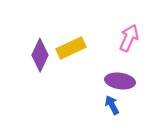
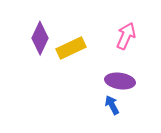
pink arrow: moved 3 px left, 2 px up
purple diamond: moved 17 px up
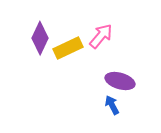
pink arrow: moved 25 px left; rotated 16 degrees clockwise
yellow rectangle: moved 3 px left
purple ellipse: rotated 8 degrees clockwise
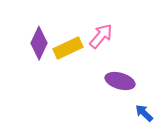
purple diamond: moved 1 px left, 5 px down
blue arrow: moved 32 px right, 8 px down; rotated 18 degrees counterclockwise
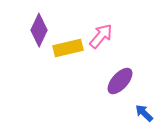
purple diamond: moved 13 px up
yellow rectangle: rotated 12 degrees clockwise
purple ellipse: rotated 64 degrees counterclockwise
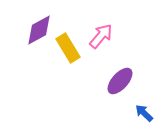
purple diamond: rotated 36 degrees clockwise
yellow rectangle: rotated 72 degrees clockwise
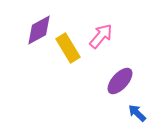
blue arrow: moved 7 px left
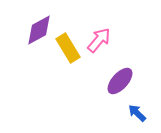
pink arrow: moved 2 px left, 4 px down
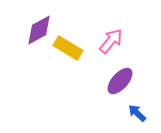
pink arrow: moved 12 px right, 1 px down
yellow rectangle: rotated 28 degrees counterclockwise
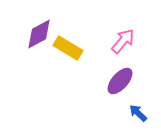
purple diamond: moved 4 px down
pink arrow: moved 12 px right
blue arrow: moved 1 px right
